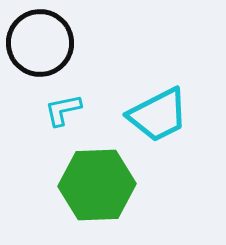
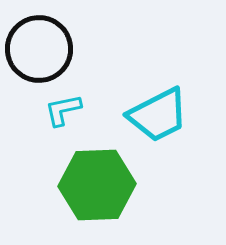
black circle: moved 1 px left, 6 px down
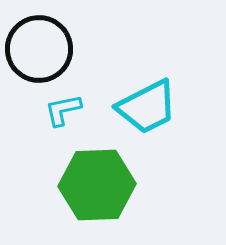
cyan trapezoid: moved 11 px left, 8 px up
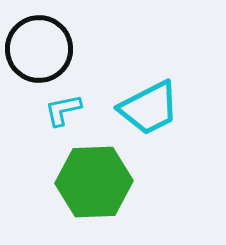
cyan trapezoid: moved 2 px right, 1 px down
green hexagon: moved 3 px left, 3 px up
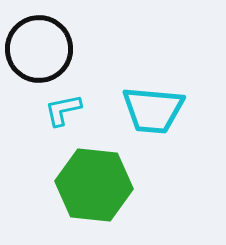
cyan trapezoid: moved 4 px right, 2 px down; rotated 32 degrees clockwise
green hexagon: moved 3 px down; rotated 8 degrees clockwise
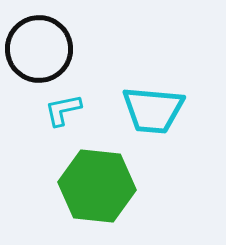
green hexagon: moved 3 px right, 1 px down
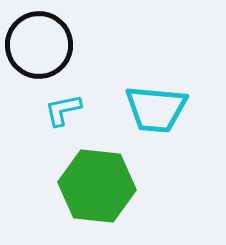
black circle: moved 4 px up
cyan trapezoid: moved 3 px right, 1 px up
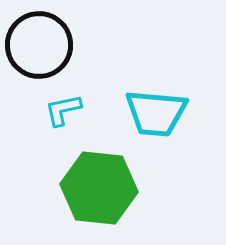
cyan trapezoid: moved 4 px down
green hexagon: moved 2 px right, 2 px down
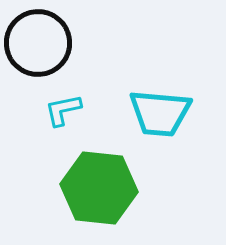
black circle: moved 1 px left, 2 px up
cyan trapezoid: moved 4 px right
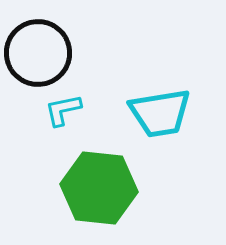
black circle: moved 10 px down
cyan trapezoid: rotated 14 degrees counterclockwise
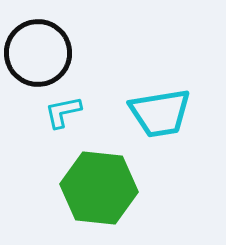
cyan L-shape: moved 2 px down
